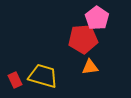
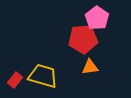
red rectangle: rotated 63 degrees clockwise
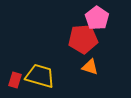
orange triangle: rotated 24 degrees clockwise
yellow trapezoid: moved 3 px left
red rectangle: rotated 21 degrees counterclockwise
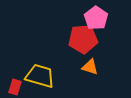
pink pentagon: moved 1 px left
red rectangle: moved 7 px down
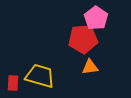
orange triangle: rotated 24 degrees counterclockwise
red rectangle: moved 2 px left, 4 px up; rotated 14 degrees counterclockwise
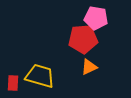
pink pentagon: rotated 25 degrees counterclockwise
orange triangle: moved 1 px left; rotated 18 degrees counterclockwise
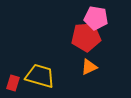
red pentagon: moved 3 px right, 2 px up
red rectangle: rotated 14 degrees clockwise
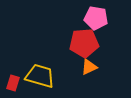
red pentagon: moved 2 px left, 6 px down
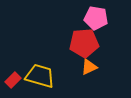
red rectangle: moved 3 px up; rotated 28 degrees clockwise
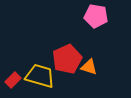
pink pentagon: moved 2 px up
red pentagon: moved 17 px left, 16 px down; rotated 20 degrees counterclockwise
orange triangle: rotated 42 degrees clockwise
